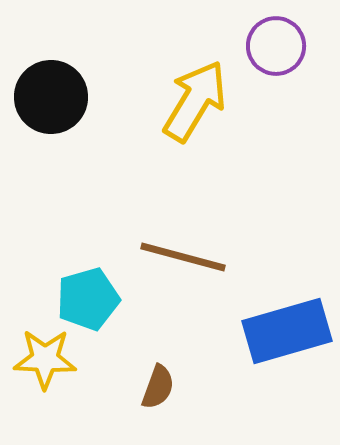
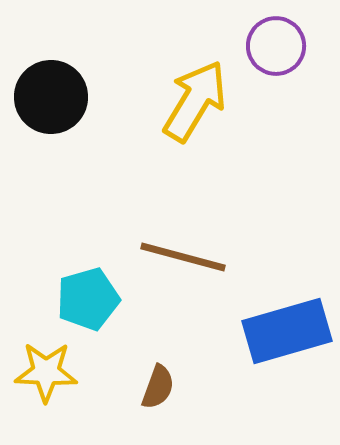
yellow star: moved 1 px right, 13 px down
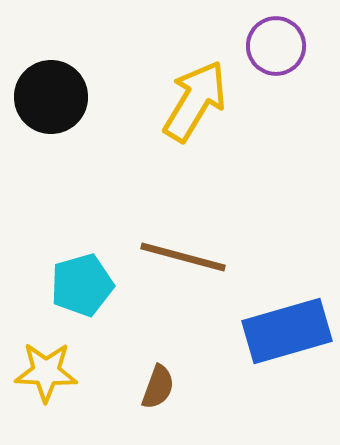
cyan pentagon: moved 6 px left, 14 px up
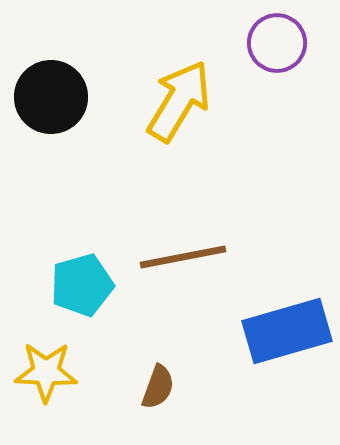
purple circle: moved 1 px right, 3 px up
yellow arrow: moved 16 px left
brown line: rotated 26 degrees counterclockwise
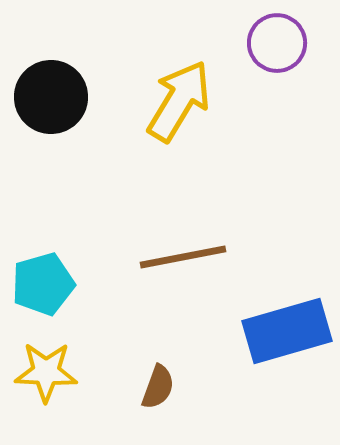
cyan pentagon: moved 39 px left, 1 px up
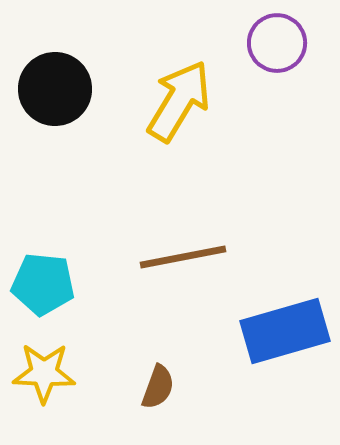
black circle: moved 4 px right, 8 px up
cyan pentagon: rotated 22 degrees clockwise
blue rectangle: moved 2 px left
yellow star: moved 2 px left, 1 px down
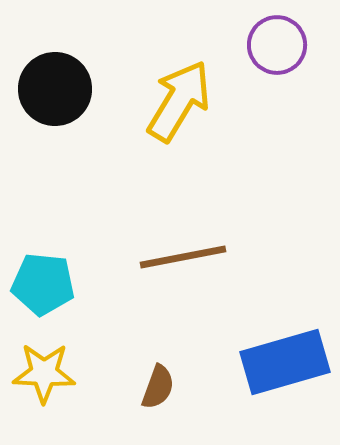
purple circle: moved 2 px down
blue rectangle: moved 31 px down
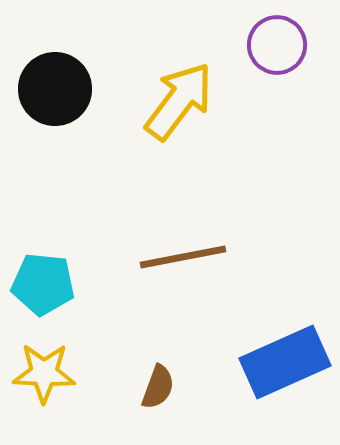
yellow arrow: rotated 6 degrees clockwise
blue rectangle: rotated 8 degrees counterclockwise
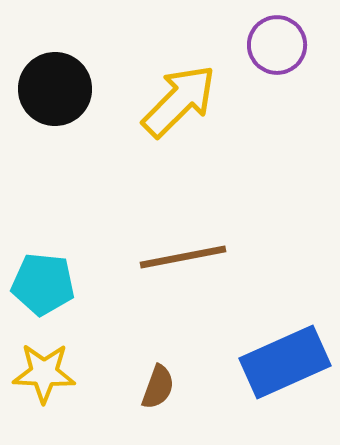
yellow arrow: rotated 8 degrees clockwise
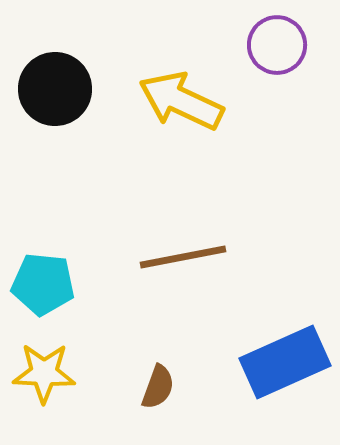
yellow arrow: moved 2 px right; rotated 110 degrees counterclockwise
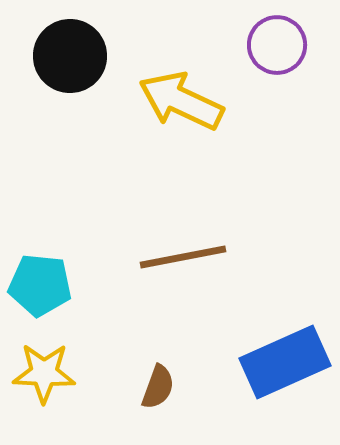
black circle: moved 15 px right, 33 px up
cyan pentagon: moved 3 px left, 1 px down
